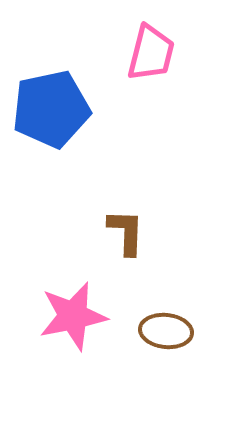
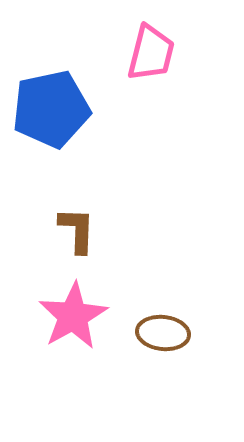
brown L-shape: moved 49 px left, 2 px up
pink star: rotated 18 degrees counterclockwise
brown ellipse: moved 3 px left, 2 px down
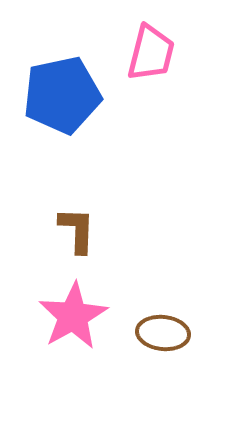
blue pentagon: moved 11 px right, 14 px up
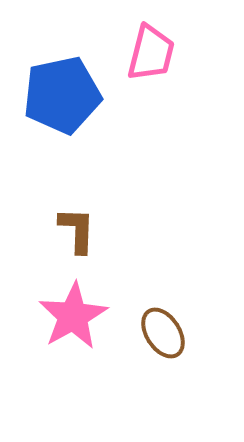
brown ellipse: rotated 51 degrees clockwise
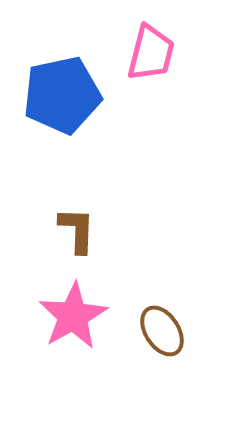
brown ellipse: moved 1 px left, 2 px up
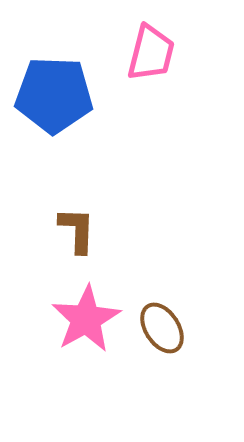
blue pentagon: moved 8 px left; rotated 14 degrees clockwise
pink star: moved 13 px right, 3 px down
brown ellipse: moved 3 px up
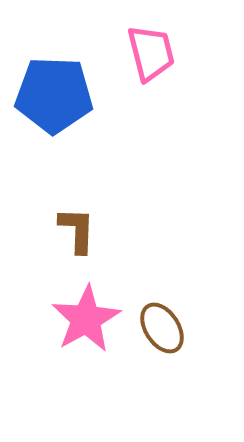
pink trapezoid: rotated 28 degrees counterclockwise
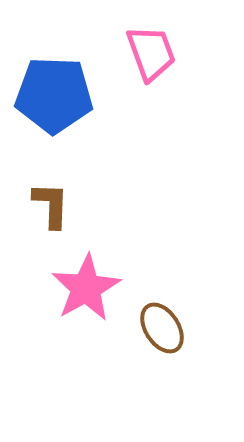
pink trapezoid: rotated 6 degrees counterclockwise
brown L-shape: moved 26 px left, 25 px up
pink star: moved 31 px up
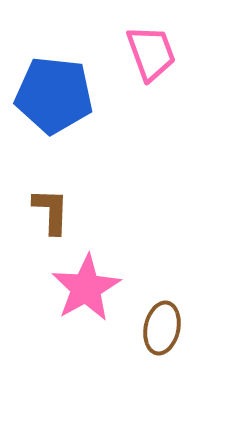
blue pentagon: rotated 4 degrees clockwise
brown L-shape: moved 6 px down
brown ellipse: rotated 45 degrees clockwise
